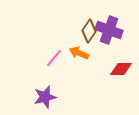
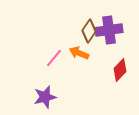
purple cross: rotated 28 degrees counterclockwise
red diamond: moved 1 px left, 1 px down; rotated 45 degrees counterclockwise
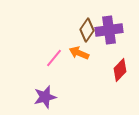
brown diamond: moved 2 px left, 1 px up
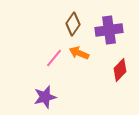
brown diamond: moved 14 px left, 6 px up
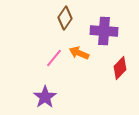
brown diamond: moved 8 px left, 6 px up
purple cross: moved 5 px left, 1 px down; rotated 12 degrees clockwise
red diamond: moved 2 px up
purple star: rotated 20 degrees counterclockwise
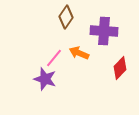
brown diamond: moved 1 px right, 1 px up
purple star: moved 18 px up; rotated 20 degrees counterclockwise
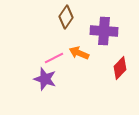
pink line: rotated 24 degrees clockwise
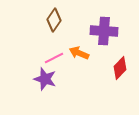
brown diamond: moved 12 px left, 3 px down
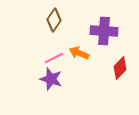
purple star: moved 6 px right
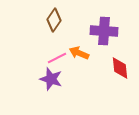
pink line: moved 3 px right
red diamond: rotated 50 degrees counterclockwise
